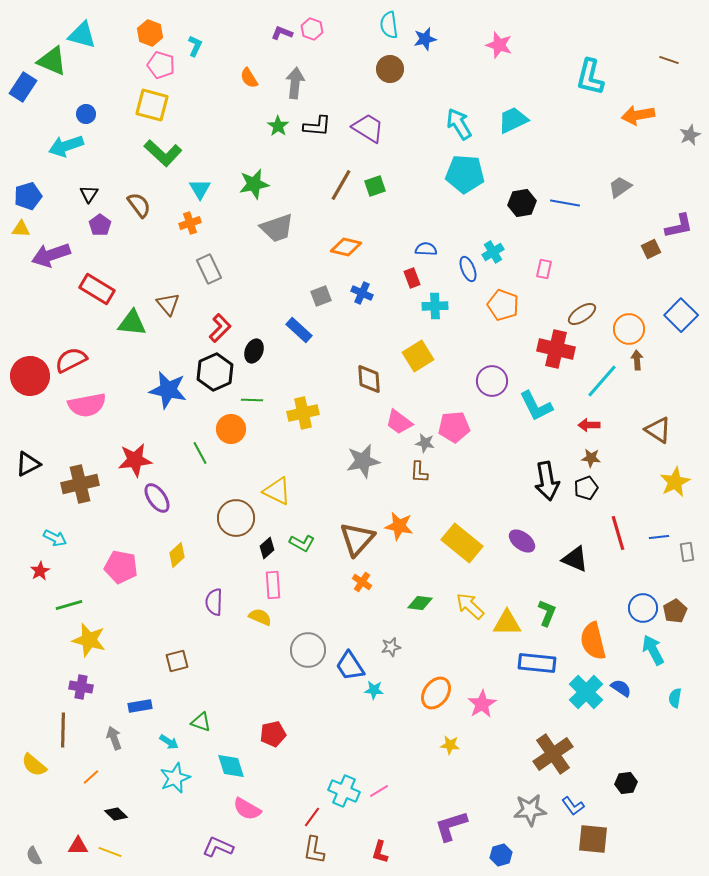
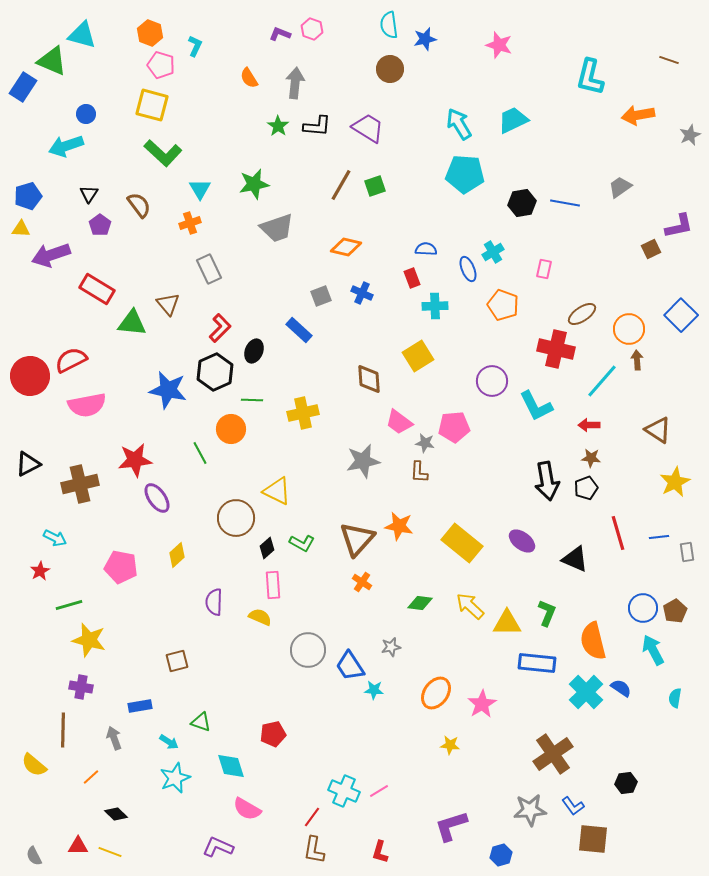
purple L-shape at (282, 33): moved 2 px left, 1 px down
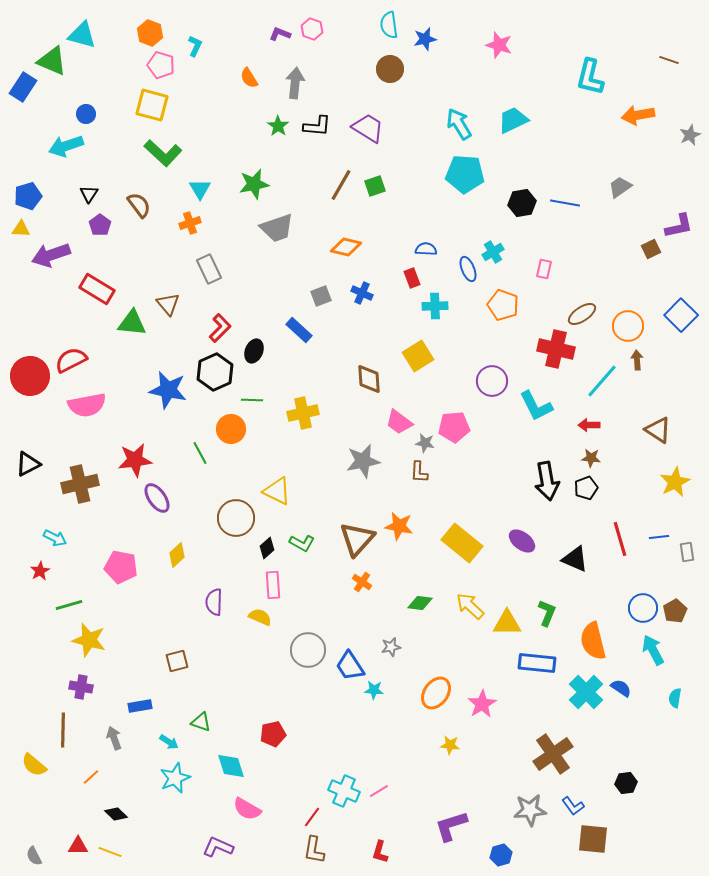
orange circle at (629, 329): moved 1 px left, 3 px up
red line at (618, 533): moved 2 px right, 6 px down
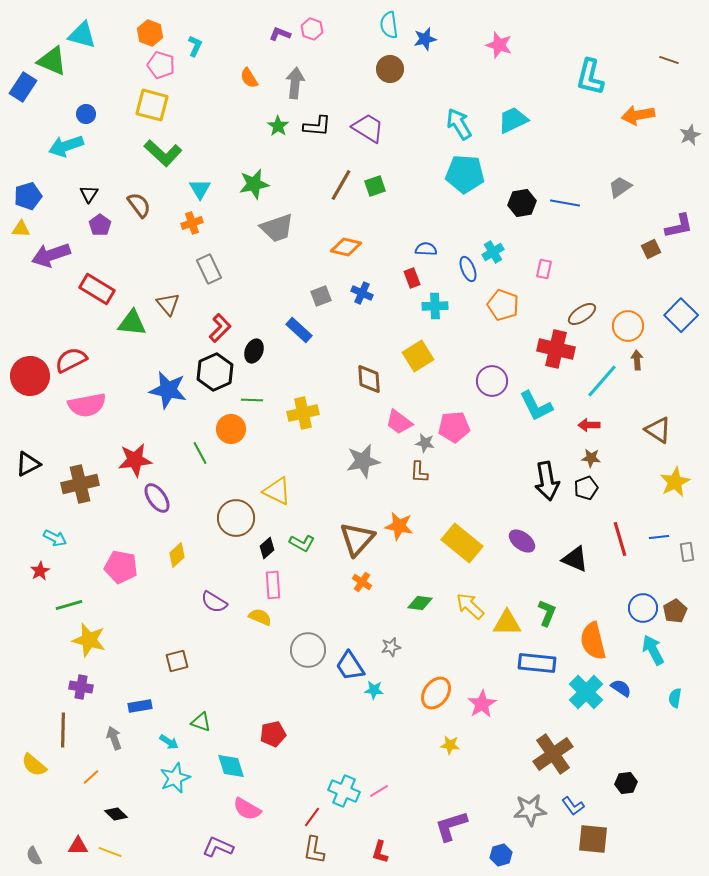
orange cross at (190, 223): moved 2 px right
purple semicircle at (214, 602): rotated 60 degrees counterclockwise
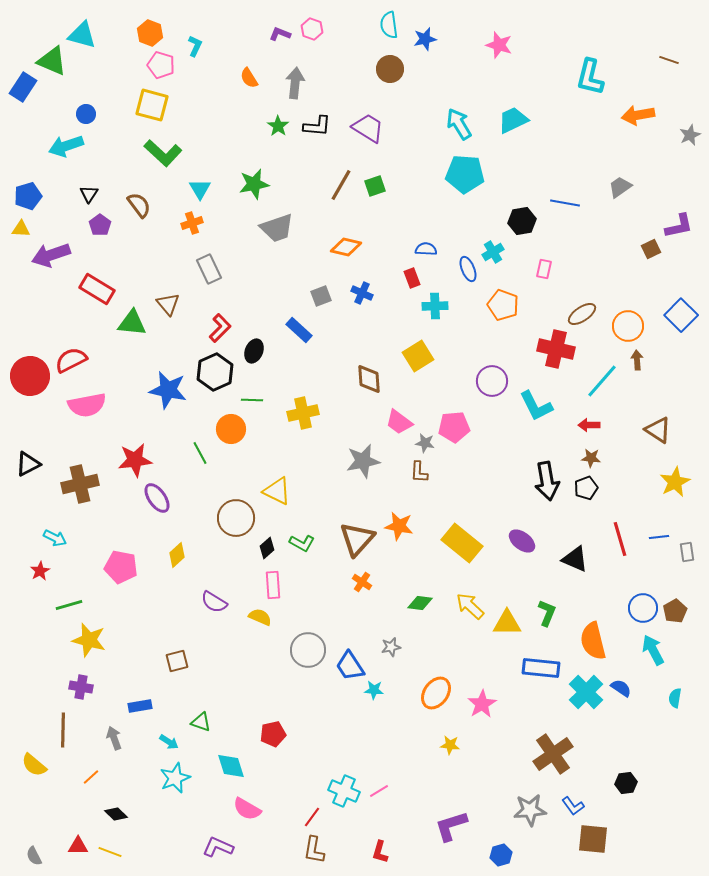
black hexagon at (522, 203): moved 18 px down
blue rectangle at (537, 663): moved 4 px right, 5 px down
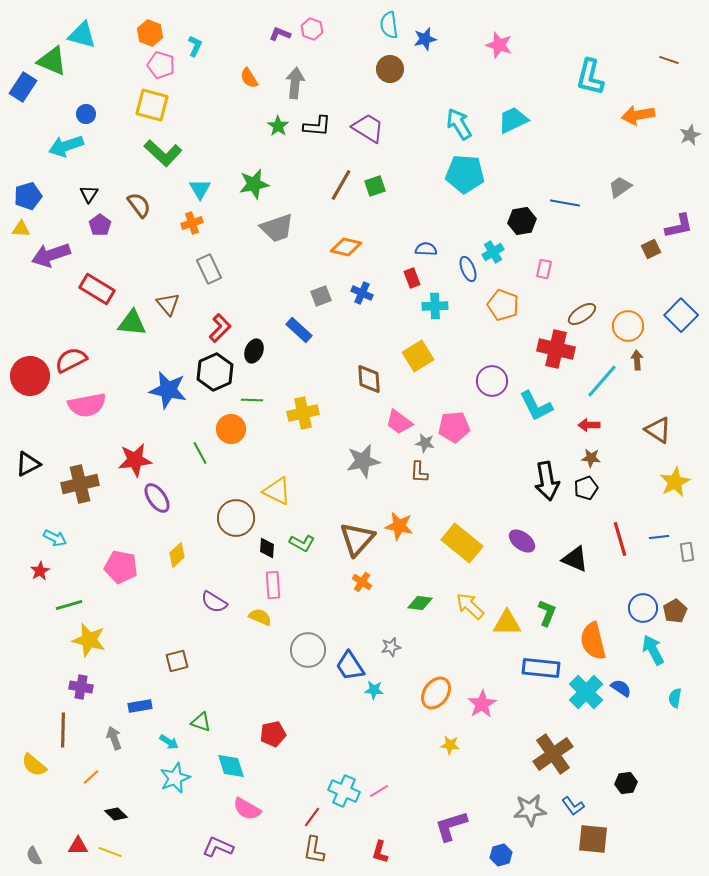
black diamond at (267, 548): rotated 45 degrees counterclockwise
